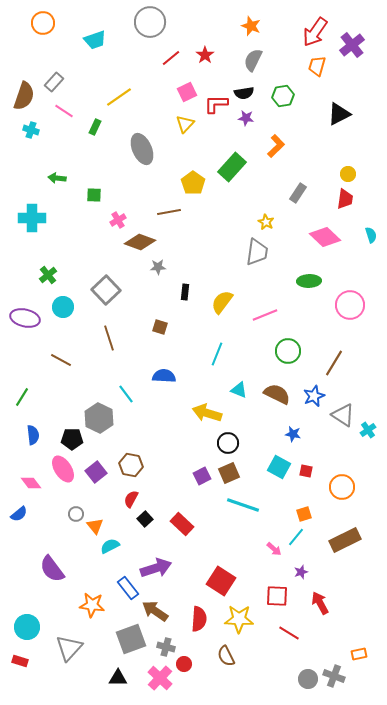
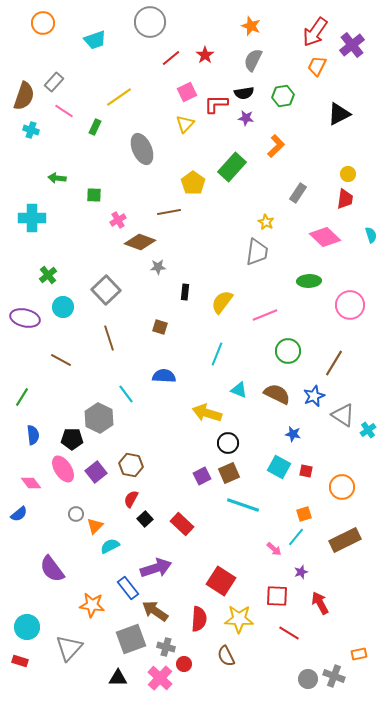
orange trapezoid at (317, 66): rotated 10 degrees clockwise
orange triangle at (95, 526): rotated 24 degrees clockwise
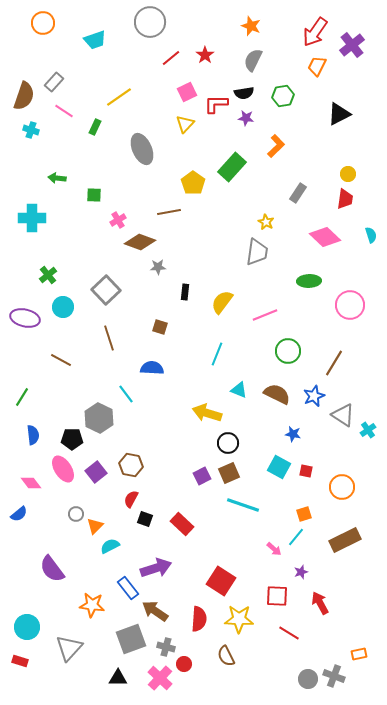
blue semicircle at (164, 376): moved 12 px left, 8 px up
black square at (145, 519): rotated 28 degrees counterclockwise
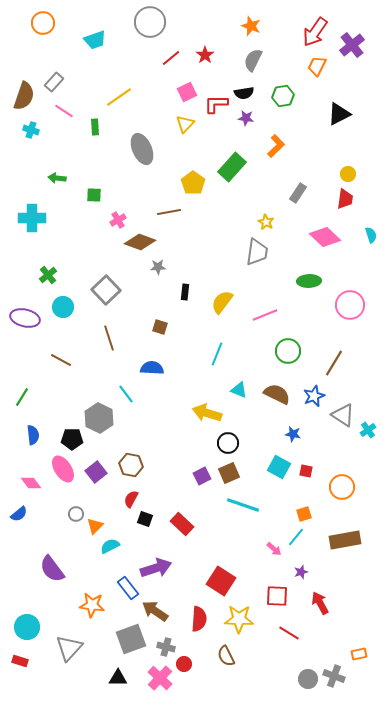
green rectangle at (95, 127): rotated 28 degrees counterclockwise
brown rectangle at (345, 540): rotated 16 degrees clockwise
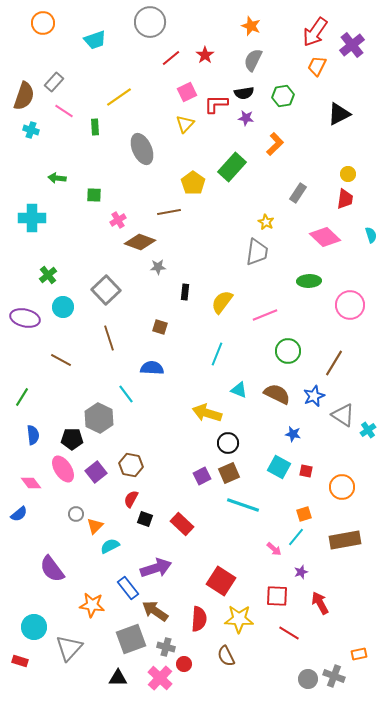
orange L-shape at (276, 146): moved 1 px left, 2 px up
cyan circle at (27, 627): moved 7 px right
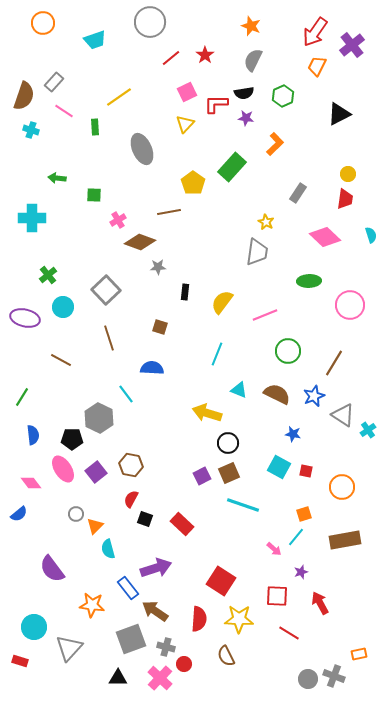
green hexagon at (283, 96): rotated 15 degrees counterclockwise
cyan semicircle at (110, 546): moved 2 px left, 3 px down; rotated 78 degrees counterclockwise
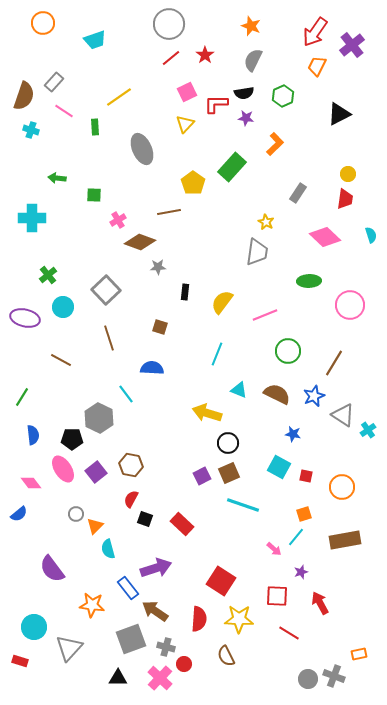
gray circle at (150, 22): moved 19 px right, 2 px down
red square at (306, 471): moved 5 px down
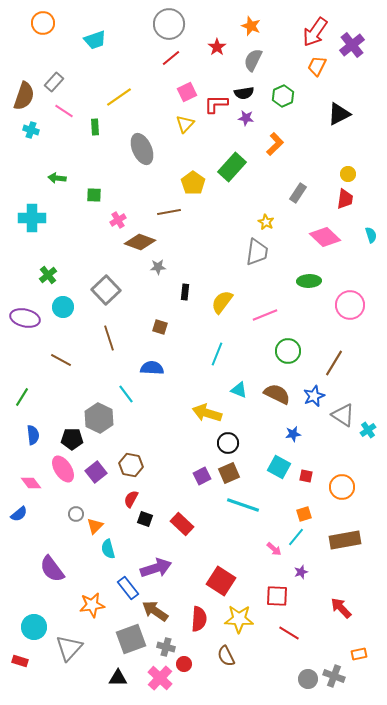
red star at (205, 55): moved 12 px right, 8 px up
blue star at (293, 434): rotated 21 degrees counterclockwise
red arrow at (320, 603): moved 21 px right, 5 px down; rotated 15 degrees counterclockwise
orange star at (92, 605): rotated 15 degrees counterclockwise
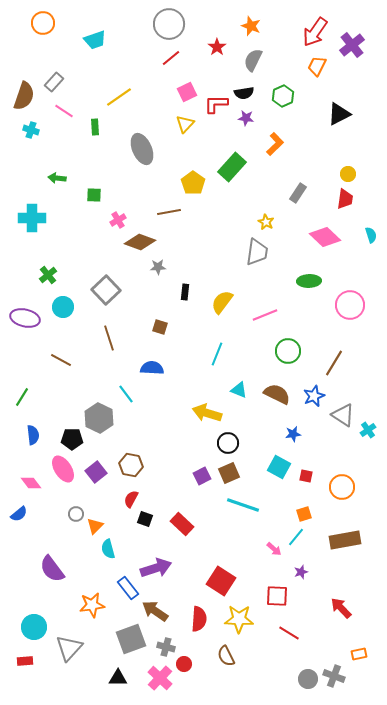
red rectangle at (20, 661): moved 5 px right; rotated 21 degrees counterclockwise
